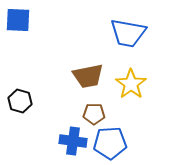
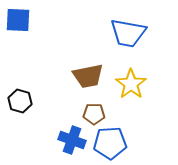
blue cross: moved 1 px left, 1 px up; rotated 12 degrees clockwise
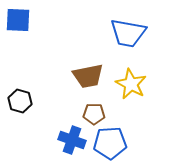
yellow star: rotated 8 degrees counterclockwise
